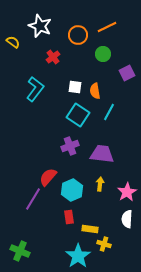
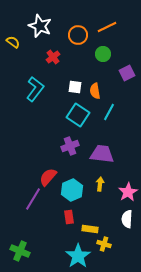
pink star: moved 1 px right
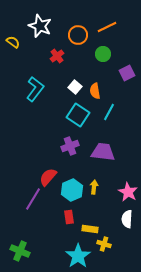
red cross: moved 4 px right, 1 px up
white square: rotated 32 degrees clockwise
purple trapezoid: moved 1 px right, 2 px up
yellow arrow: moved 6 px left, 3 px down
pink star: rotated 12 degrees counterclockwise
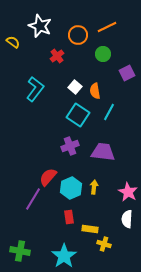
cyan hexagon: moved 1 px left, 2 px up
green cross: rotated 12 degrees counterclockwise
cyan star: moved 14 px left
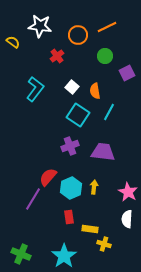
white star: rotated 15 degrees counterclockwise
green circle: moved 2 px right, 2 px down
white square: moved 3 px left
green cross: moved 1 px right, 3 px down; rotated 12 degrees clockwise
